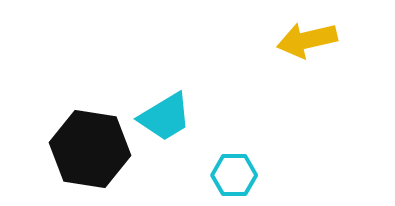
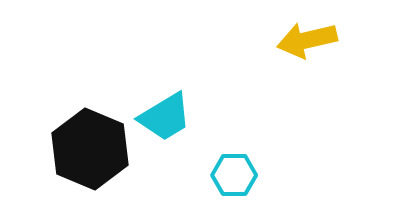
black hexagon: rotated 14 degrees clockwise
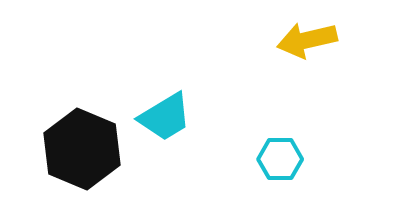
black hexagon: moved 8 px left
cyan hexagon: moved 46 px right, 16 px up
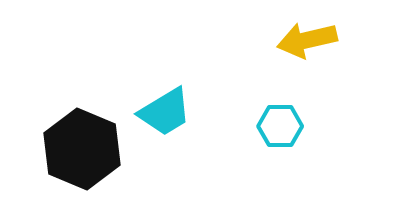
cyan trapezoid: moved 5 px up
cyan hexagon: moved 33 px up
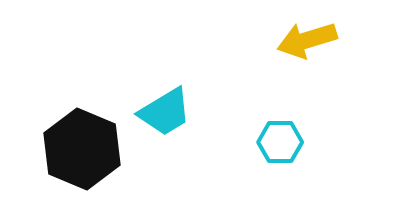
yellow arrow: rotated 4 degrees counterclockwise
cyan hexagon: moved 16 px down
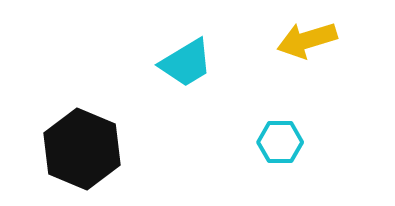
cyan trapezoid: moved 21 px right, 49 px up
